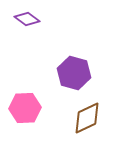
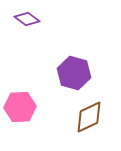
pink hexagon: moved 5 px left, 1 px up
brown diamond: moved 2 px right, 1 px up
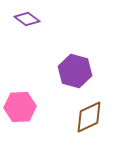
purple hexagon: moved 1 px right, 2 px up
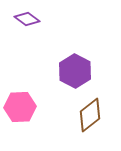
purple hexagon: rotated 12 degrees clockwise
brown diamond: moved 1 px right, 2 px up; rotated 12 degrees counterclockwise
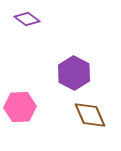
purple hexagon: moved 1 px left, 2 px down
brown diamond: rotated 76 degrees counterclockwise
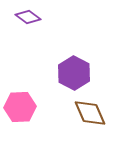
purple diamond: moved 1 px right, 2 px up
brown diamond: moved 2 px up
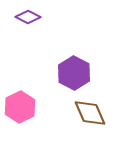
purple diamond: rotated 10 degrees counterclockwise
pink hexagon: rotated 24 degrees counterclockwise
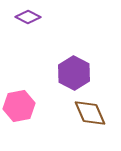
pink hexagon: moved 1 px left, 1 px up; rotated 16 degrees clockwise
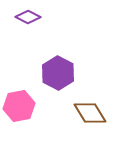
purple hexagon: moved 16 px left
brown diamond: rotated 8 degrees counterclockwise
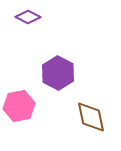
brown diamond: moved 1 px right, 4 px down; rotated 20 degrees clockwise
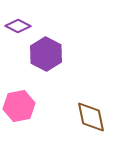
purple diamond: moved 10 px left, 9 px down
purple hexagon: moved 12 px left, 19 px up
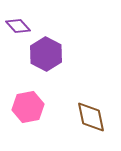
purple diamond: rotated 20 degrees clockwise
pink hexagon: moved 9 px right, 1 px down
